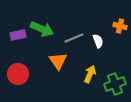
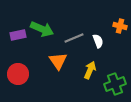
yellow arrow: moved 4 px up
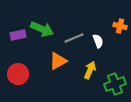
orange triangle: rotated 36 degrees clockwise
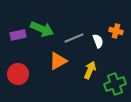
orange cross: moved 4 px left, 5 px down
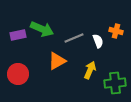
orange triangle: moved 1 px left
green cross: moved 1 px up; rotated 15 degrees clockwise
